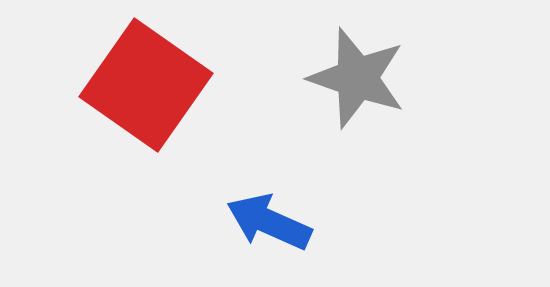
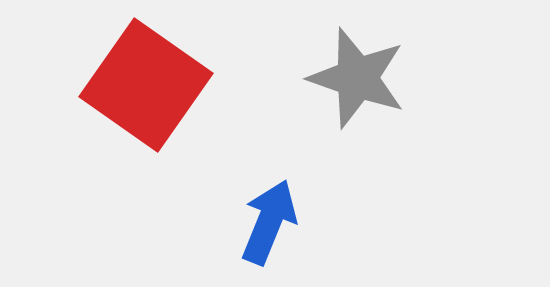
blue arrow: rotated 88 degrees clockwise
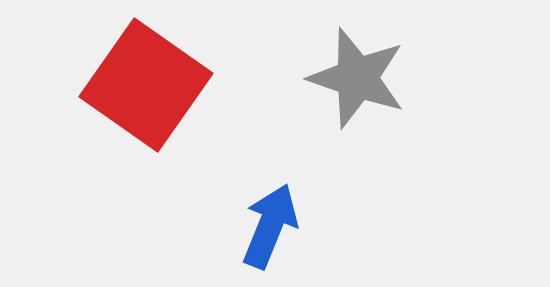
blue arrow: moved 1 px right, 4 px down
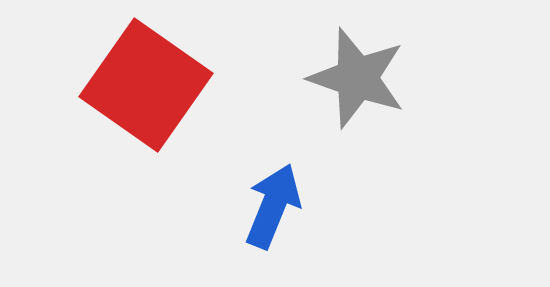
blue arrow: moved 3 px right, 20 px up
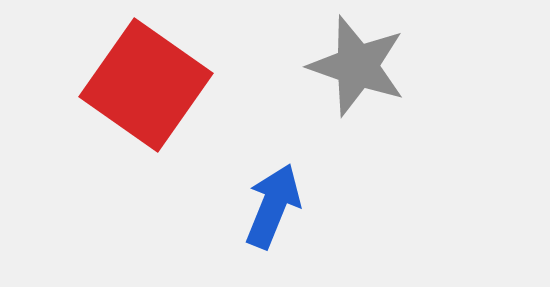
gray star: moved 12 px up
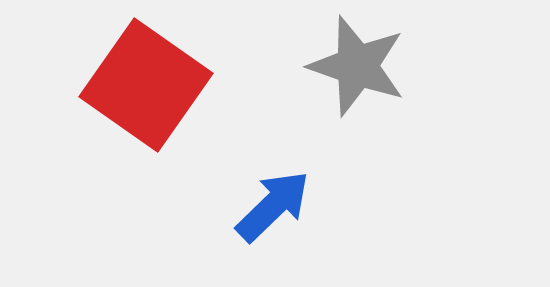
blue arrow: rotated 24 degrees clockwise
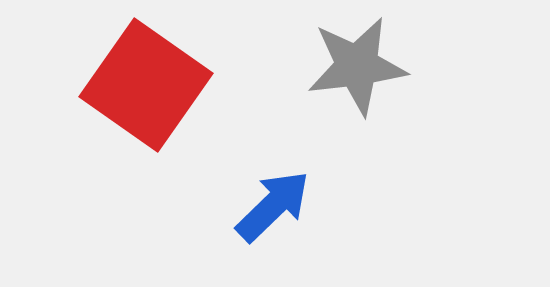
gray star: rotated 26 degrees counterclockwise
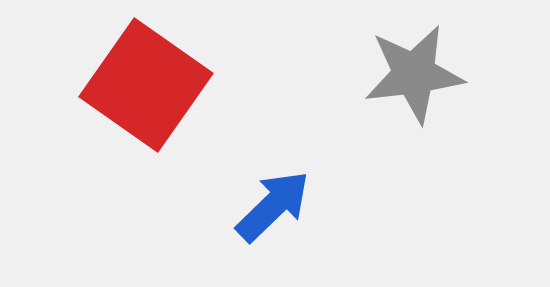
gray star: moved 57 px right, 8 px down
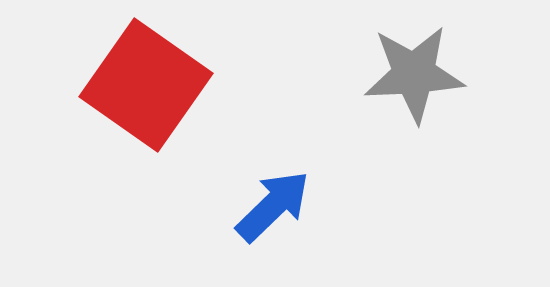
gray star: rotated 4 degrees clockwise
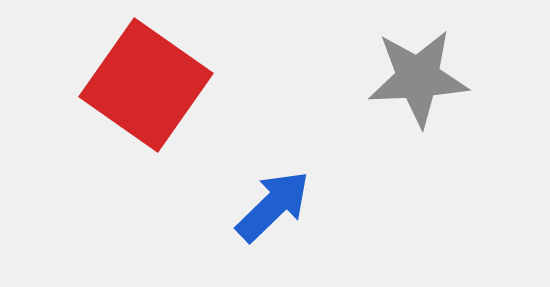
gray star: moved 4 px right, 4 px down
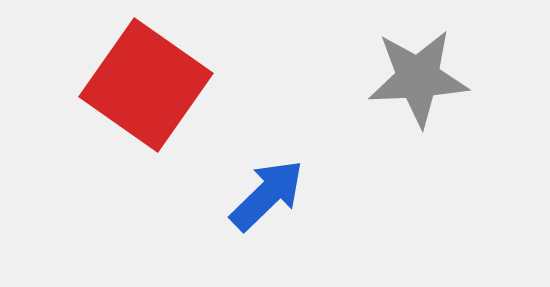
blue arrow: moved 6 px left, 11 px up
